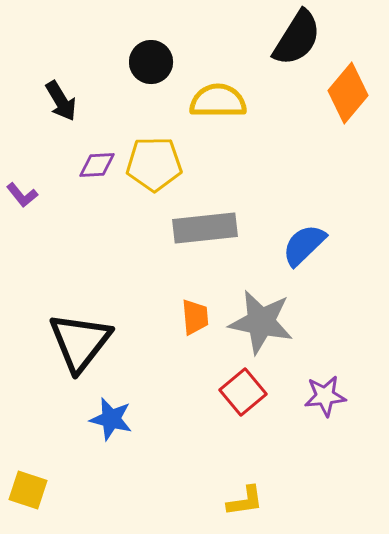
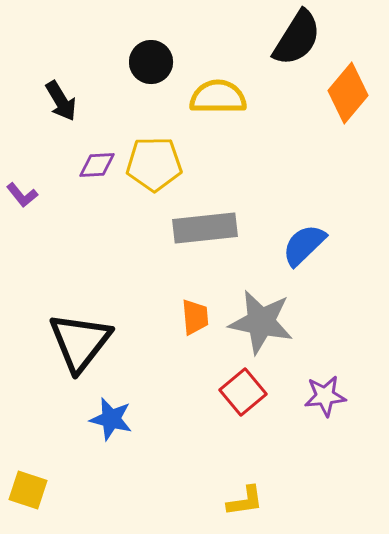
yellow semicircle: moved 4 px up
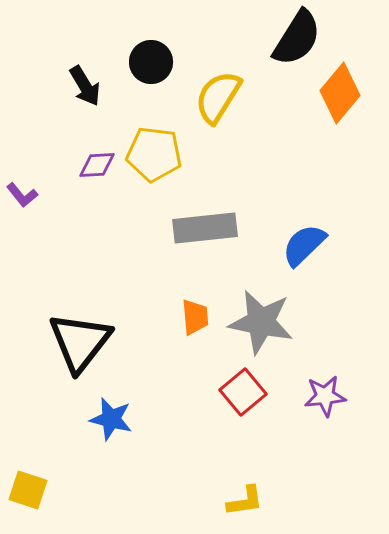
orange diamond: moved 8 px left
yellow semicircle: rotated 58 degrees counterclockwise
black arrow: moved 24 px right, 15 px up
yellow pentagon: moved 10 px up; rotated 8 degrees clockwise
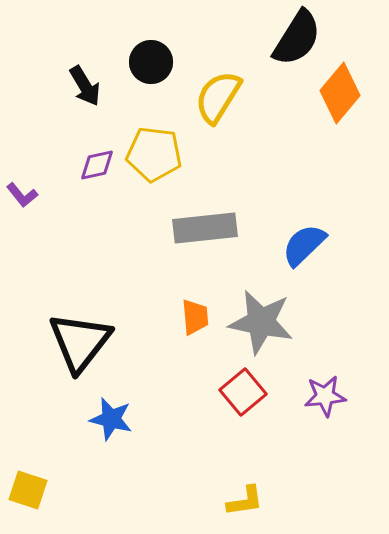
purple diamond: rotated 9 degrees counterclockwise
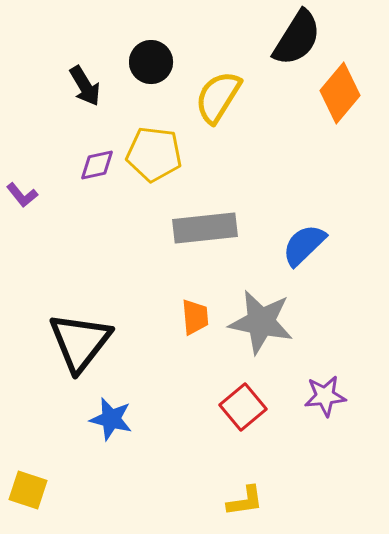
red square: moved 15 px down
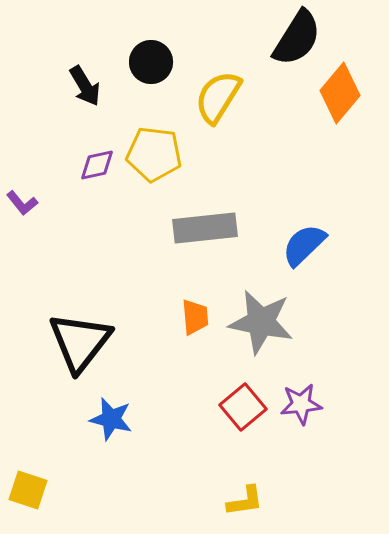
purple L-shape: moved 8 px down
purple star: moved 24 px left, 8 px down
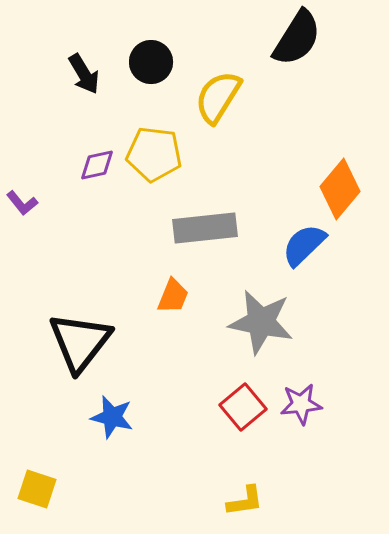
black arrow: moved 1 px left, 12 px up
orange diamond: moved 96 px down
orange trapezoid: moved 22 px left, 21 px up; rotated 27 degrees clockwise
blue star: moved 1 px right, 2 px up
yellow square: moved 9 px right, 1 px up
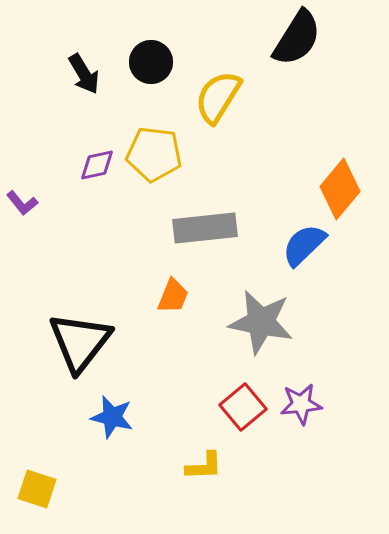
yellow L-shape: moved 41 px left, 35 px up; rotated 6 degrees clockwise
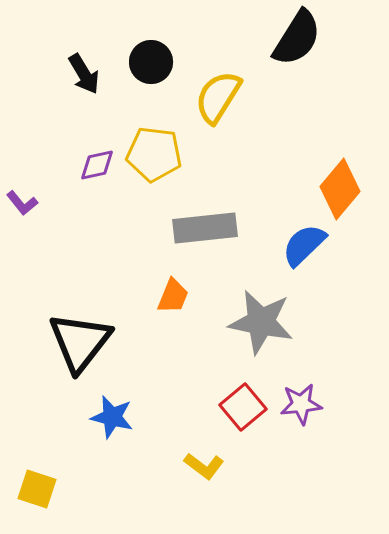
yellow L-shape: rotated 39 degrees clockwise
